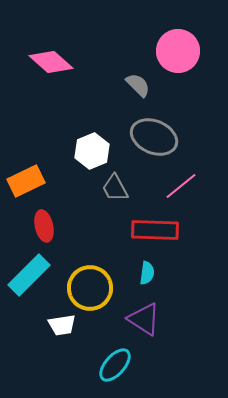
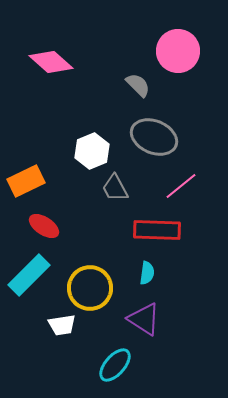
red ellipse: rotated 44 degrees counterclockwise
red rectangle: moved 2 px right
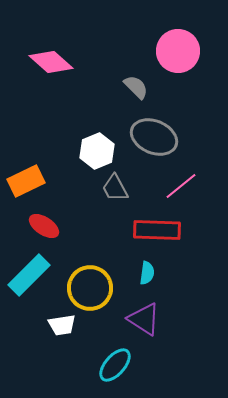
gray semicircle: moved 2 px left, 2 px down
white hexagon: moved 5 px right
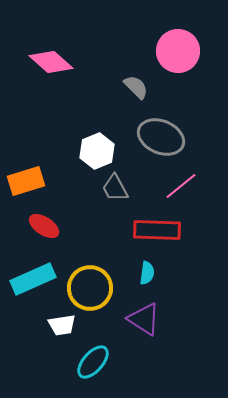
gray ellipse: moved 7 px right
orange rectangle: rotated 9 degrees clockwise
cyan rectangle: moved 4 px right, 4 px down; rotated 21 degrees clockwise
cyan ellipse: moved 22 px left, 3 px up
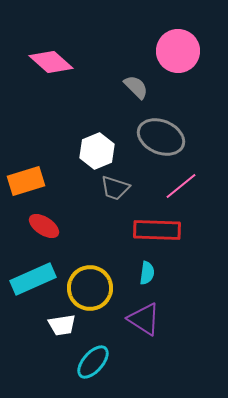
gray trapezoid: rotated 44 degrees counterclockwise
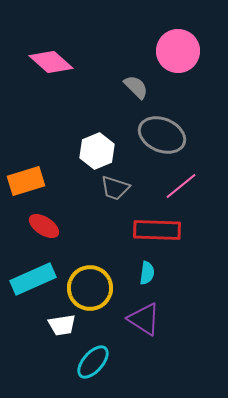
gray ellipse: moved 1 px right, 2 px up
